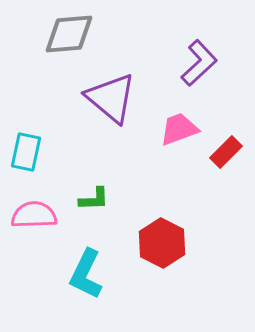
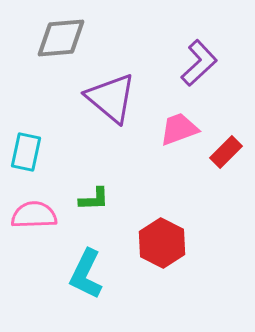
gray diamond: moved 8 px left, 4 px down
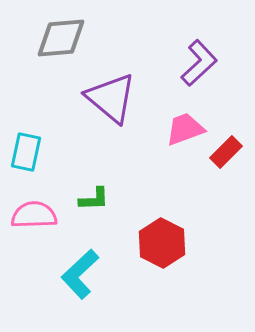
pink trapezoid: moved 6 px right
cyan L-shape: moved 6 px left; rotated 21 degrees clockwise
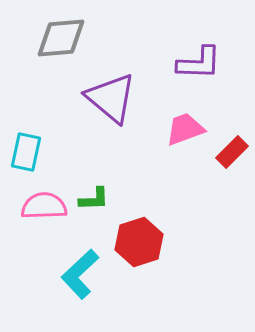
purple L-shape: rotated 45 degrees clockwise
red rectangle: moved 6 px right
pink semicircle: moved 10 px right, 9 px up
red hexagon: moved 23 px left, 1 px up; rotated 15 degrees clockwise
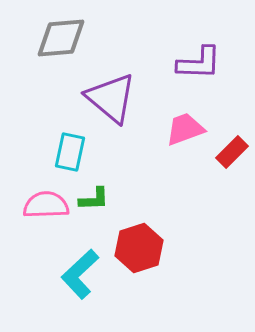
cyan rectangle: moved 44 px right
pink semicircle: moved 2 px right, 1 px up
red hexagon: moved 6 px down
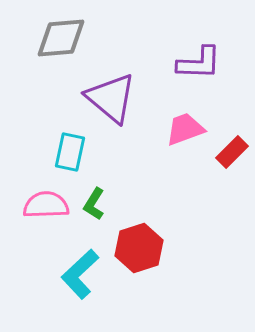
green L-shape: moved 5 px down; rotated 124 degrees clockwise
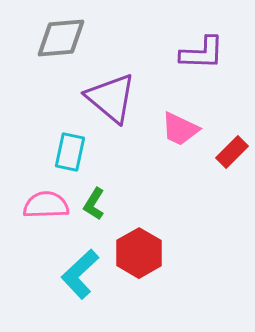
purple L-shape: moved 3 px right, 10 px up
pink trapezoid: moved 5 px left; rotated 135 degrees counterclockwise
red hexagon: moved 5 px down; rotated 12 degrees counterclockwise
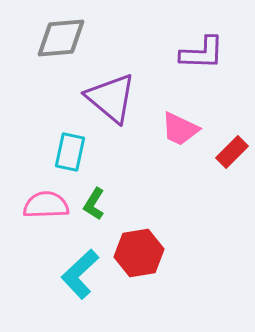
red hexagon: rotated 21 degrees clockwise
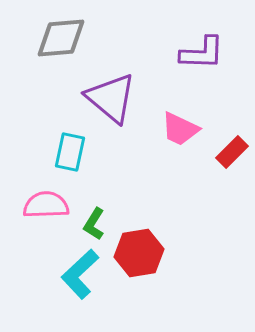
green L-shape: moved 20 px down
